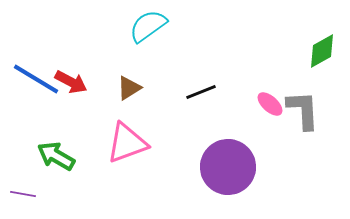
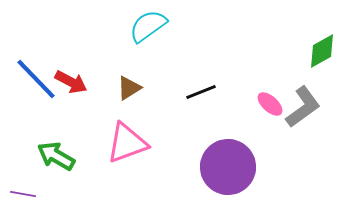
blue line: rotated 15 degrees clockwise
gray L-shape: moved 3 px up; rotated 57 degrees clockwise
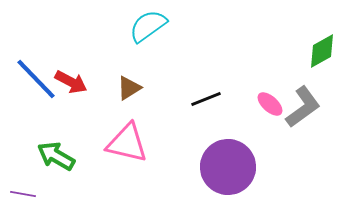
black line: moved 5 px right, 7 px down
pink triangle: rotated 33 degrees clockwise
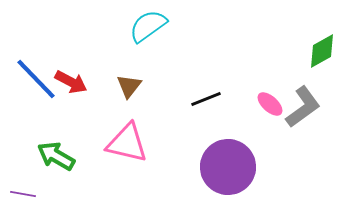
brown triangle: moved 2 px up; rotated 20 degrees counterclockwise
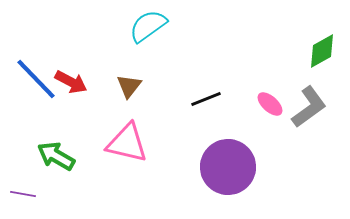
gray L-shape: moved 6 px right
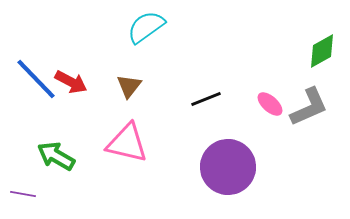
cyan semicircle: moved 2 px left, 1 px down
gray L-shape: rotated 12 degrees clockwise
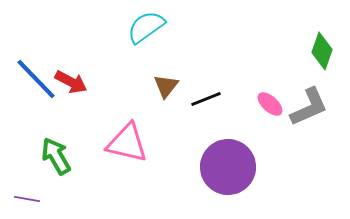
green diamond: rotated 42 degrees counterclockwise
brown triangle: moved 37 px right
green arrow: rotated 30 degrees clockwise
purple line: moved 4 px right, 5 px down
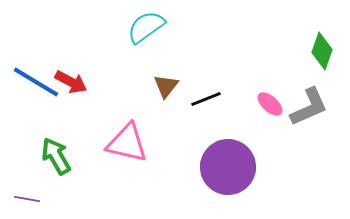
blue line: moved 3 px down; rotated 15 degrees counterclockwise
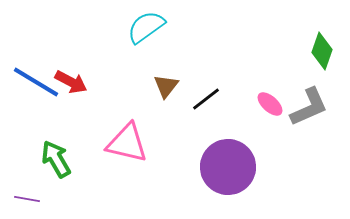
black line: rotated 16 degrees counterclockwise
green arrow: moved 3 px down
